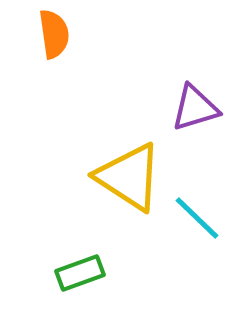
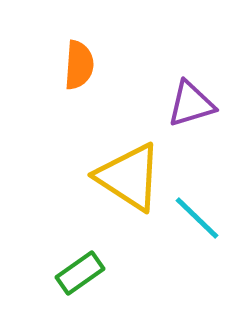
orange semicircle: moved 25 px right, 31 px down; rotated 12 degrees clockwise
purple triangle: moved 4 px left, 4 px up
green rectangle: rotated 15 degrees counterclockwise
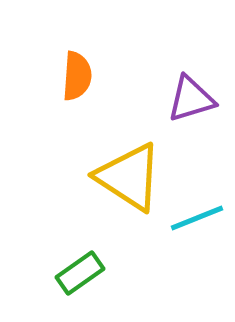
orange semicircle: moved 2 px left, 11 px down
purple triangle: moved 5 px up
cyan line: rotated 66 degrees counterclockwise
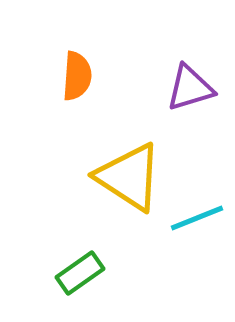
purple triangle: moved 1 px left, 11 px up
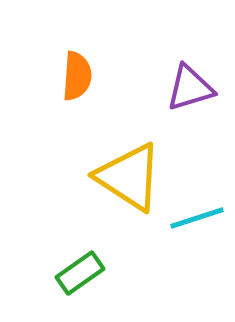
cyan line: rotated 4 degrees clockwise
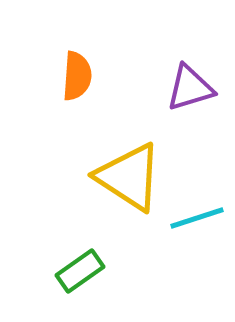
green rectangle: moved 2 px up
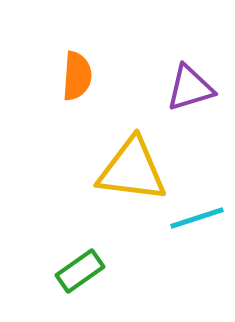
yellow triangle: moved 3 px right, 7 px up; rotated 26 degrees counterclockwise
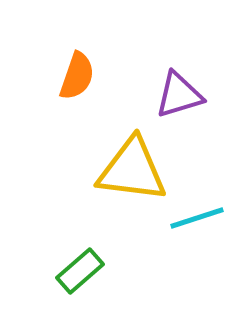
orange semicircle: rotated 15 degrees clockwise
purple triangle: moved 11 px left, 7 px down
green rectangle: rotated 6 degrees counterclockwise
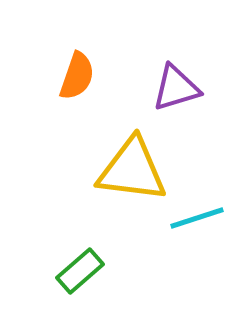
purple triangle: moved 3 px left, 7 px up
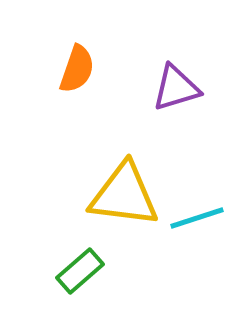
orange semicircle: moved 7 px up
yellow triangle: moved 8 px left, 25 px down
